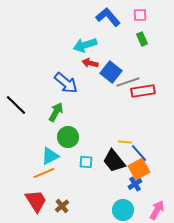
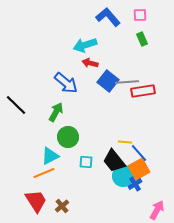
blue square: moved 3 px left, 9 px down
gray line: moved 1 px left; rotated 15 degrees clockwise
cyan circle: moved 34 px up
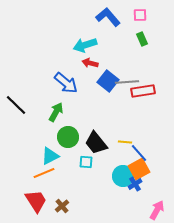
black trapezoid: moved 18 px left, 18 px up
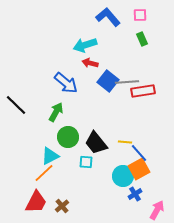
orange line: rotated 20 degrees counterclockwise
blue cross: moved 10 px down
red trapezoid: moved 1 px down; rotated 60 degrees clockwise
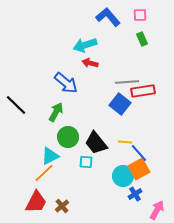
blue square: moved 12 px right, 23 px down
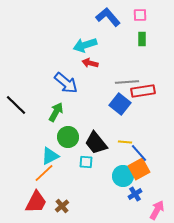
green rectangle: rotated 24 degrees clockwise
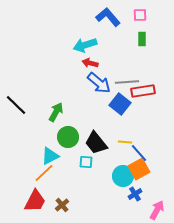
blue arrow: moved 33 px right
red trapezoid: moved 1 px left, 1 px up
brown cross: moved 1 px up
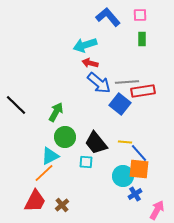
green circle: moved 3 px left
orange square: rotated 35 degrees clockwise
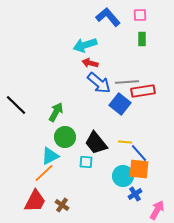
brown cross: rotated 16 degrees counterclockwise
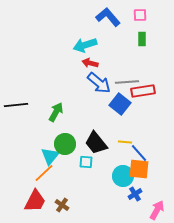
black line: rotated 50 degrees counterclockwise
green circle: moved 7 px down
cyan triangle: rotated 24 degrees counterclockwise
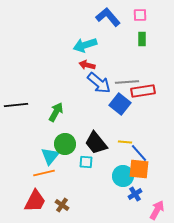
red arrow: moved 3 px left, 2 px down
orange line: rotated 30 degrees clockwise
